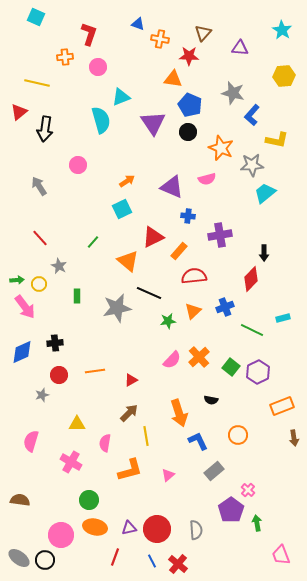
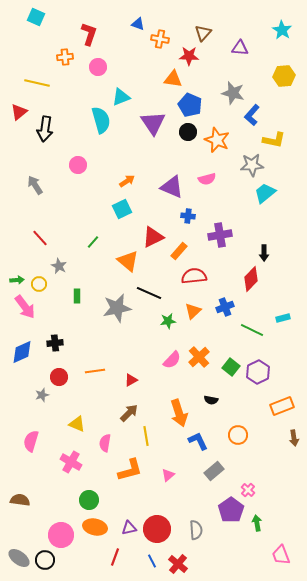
yellow L-shape at (277, 140): moved 3 px left
orange star at (221, 148): moved 4 px left, 8 px up
gray arrow at (39, 186): moved 4 px left, 1 px up
red circle at (59, 375): moved 2 px down
yellow triangle at (77, 424): rotated 24 degrees clockwise
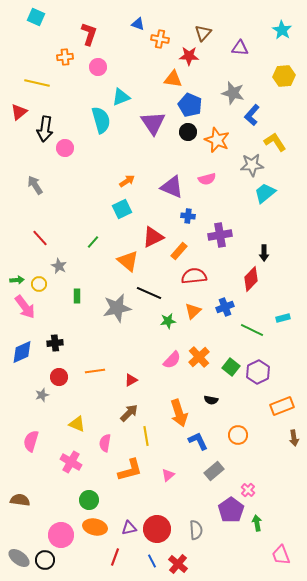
yellow L-shape at (274, 140): moved 1 px right, 2 px down; rotated 135 degrees counterclockwise
pink circle at (78, 165): moved 13 px left, 17 px up
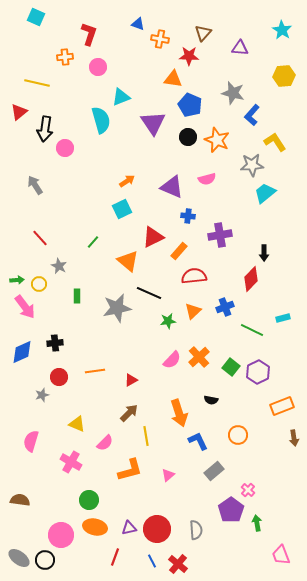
black circle at (188, 132): moved 5 px down
pink semicircle at (105, 443): rotated 144 degrees counterclockwise
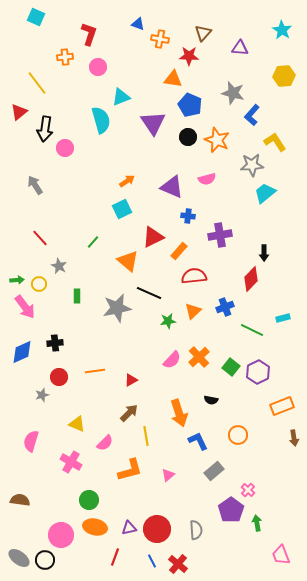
yellow line at (37, 83): rotated 40 degrees clockwise
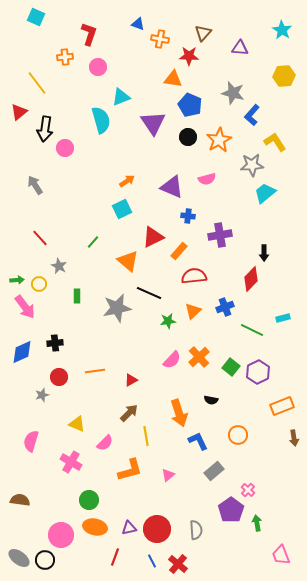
orange star at (217, 140): moved 2 px right; rotated 20 degrees clockwise
